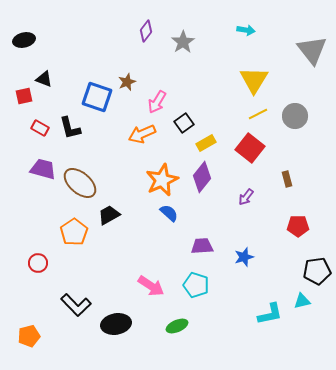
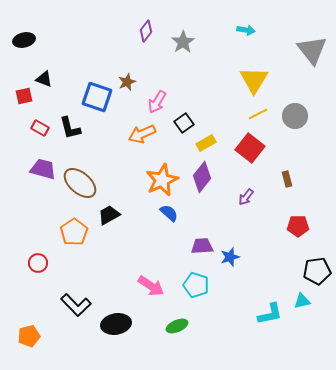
blue star at (244, 257): moved 14 px left
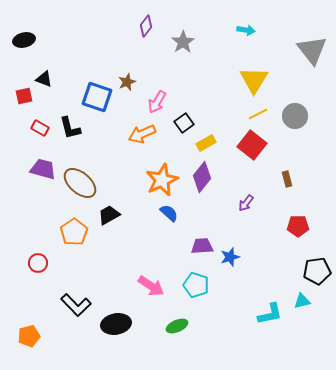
purple diamond at (146, 31): moved 5 px up
red square at (250, 148): moved 2 px right, 3 px up
purple arrow at (246, 197): moved 6 px down
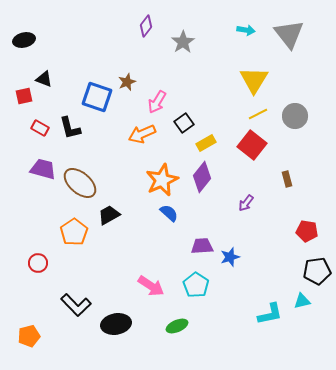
gray triangle at (312, 50): moved 23 px left, 16 px up
red pentagon at (298, 226): moved 9 px right, 5 px down; rotated 10 degrees clockwise
cyan pentagon at (196, 285): rotated 15 degrees clockwise
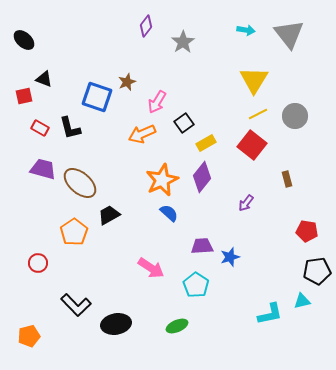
black ellipse at (24, 40): rotated 55 degrees clockwise
pink arrow at (151, 286): moved 18 px up
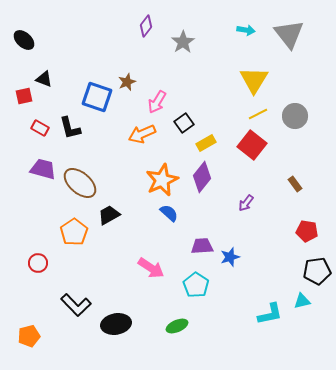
brown rectangle at (287, 179): moved 8 px right, 5 px down; rotated 21 degrees counterclockwise
